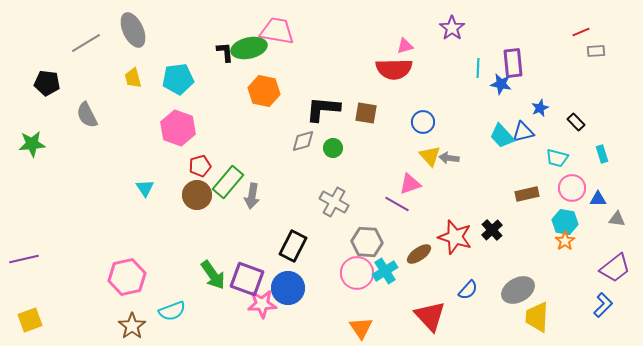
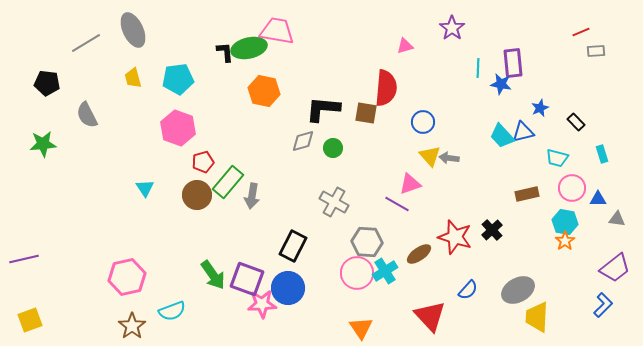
red semicircle at (394, 69): moved 8 px left, 19 px down; rotated 84 degrees counterclockwise
green star at (32, 144): moved 11 px right
red pentagon at (200, 166): moved 3 px right, 4 px up
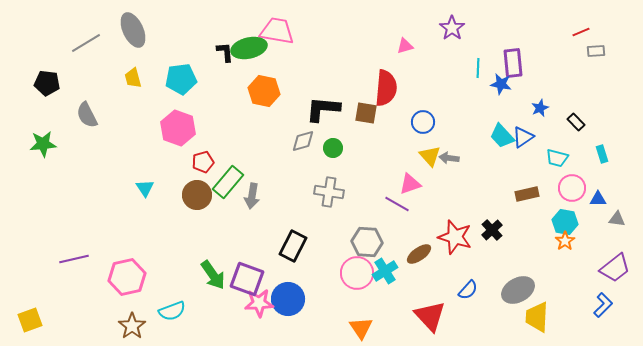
cyan pentagon at (178, 79): moved 3 px right
blue triangle at (523, 132): moved 5 px down; rotated 20 degrees counterclockwise
gray cross at (334, 202): moved 5 px left, 10 px up; rotated 20 degrees counterclockwise
purple line at (24, 259): moved 50 px right
blue circle at (288, 288): moved 11 px down
pink star at (262, 304): moved 3 px left, 1 px up
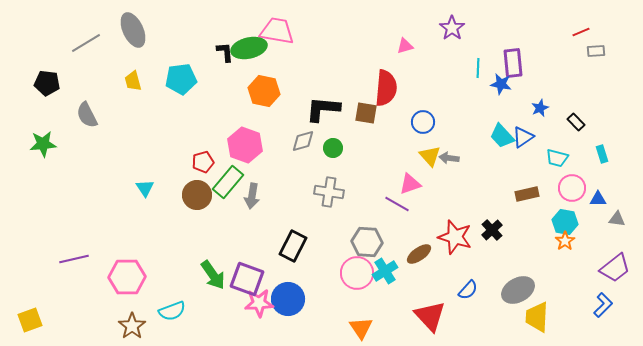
yellow trapezoid at (133, 78): moved 3 px down
pink hexagon at (178, 128): moved 67 px right, 17 px down
pink hexagon at (127, 277): rotated 12 degrees clockwise
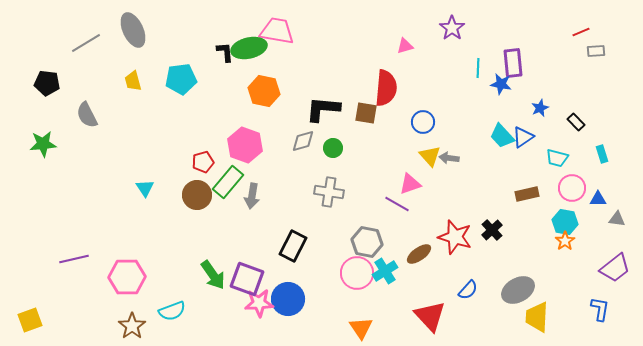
gray hexagon at (367, 242): rotated 8 degrees clockwise
blue L-shape at (603, 305): moved 3 px left, 4 px down; rotated 35 degrees counterclockwise
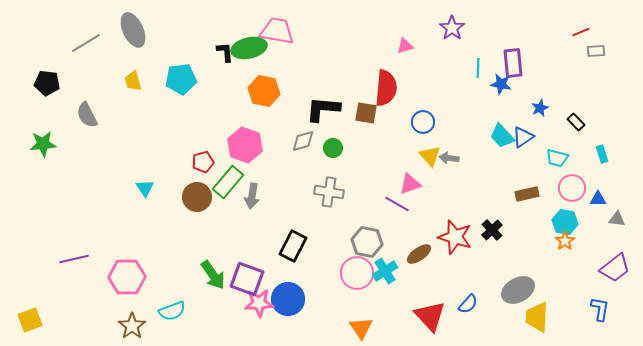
brown circle at (197, 195): moved 2 px down
blue semicircle at (468, 290): moved 14 px down
